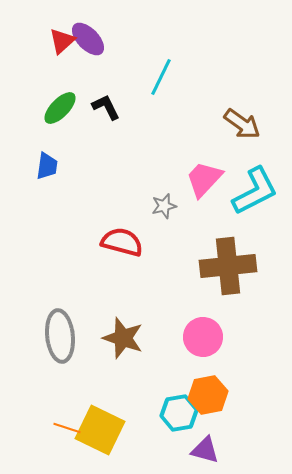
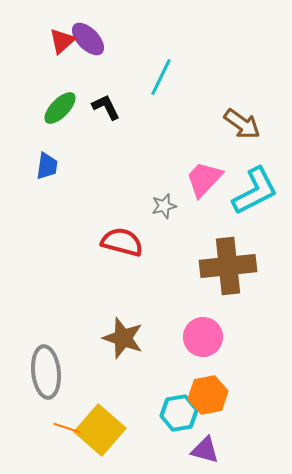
gray ellipse: moved 14 px left, 36 px down
yellow square: rotated 15 degrees clockwise
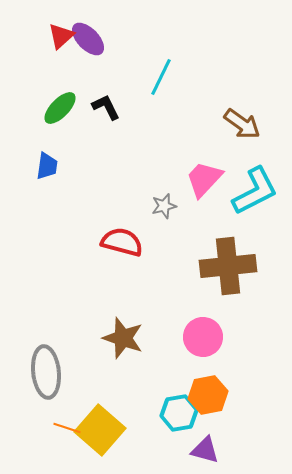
red triangle: moved 1 px left, 5 px up
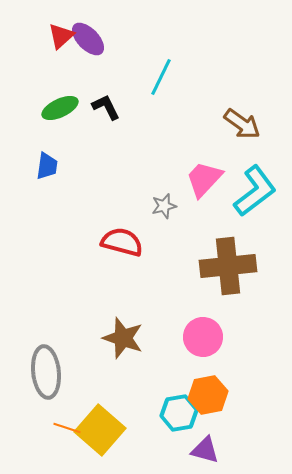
green ellipse: rotated 21 degrees clockwise
cyan L-shape: rotated 10 degrees counterclockwise
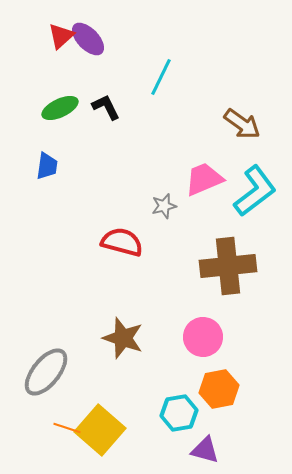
pink trapezoid: rotated 24 degrees clockwise
gray ellipse: rotated 45 degrees clockwise
orange hexagon: moved 11 px right, 6 px up
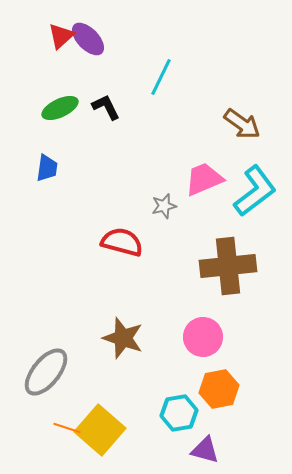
blue trapezoid: moved 2 px down
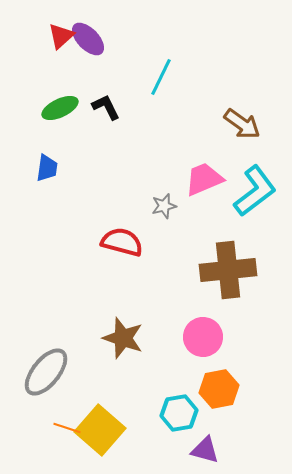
brown cross: moved 4 px down
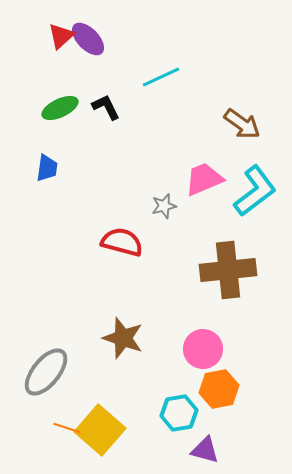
cyan line: rotated 39 degrees clockwise
pink circle: moved 12 px down
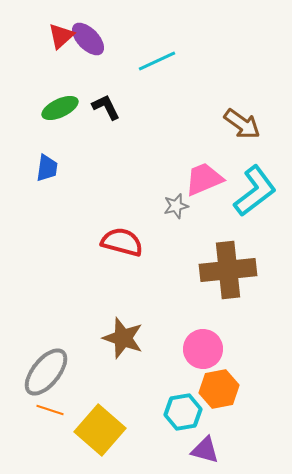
cyan line: moved 4 px left, 16 px up
gray star: moved 12 px right
cyan hexagon: moved 4 px right, 1 px up
orange line: moved 17 px left, 18 px up
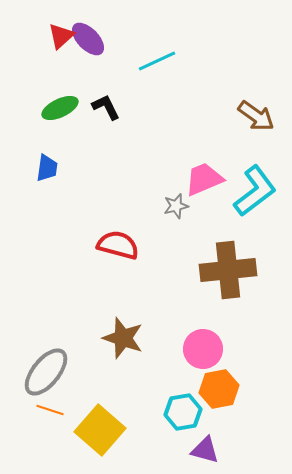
brown arrow: moved 14 px right, 8 px up
red semicircle: moved 4 px left, 3 px down
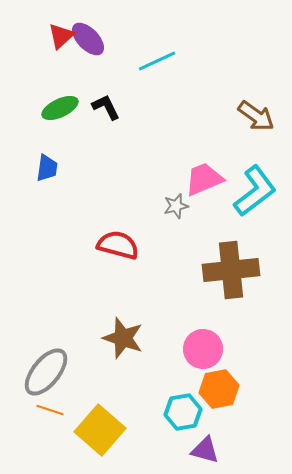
brown cross: moved 3 px right
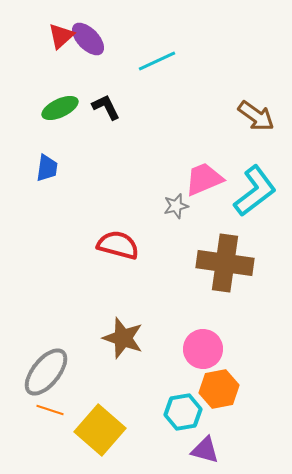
brown cross: moved 6 px left, 7 px up; rotated 14 degrees clockwise
